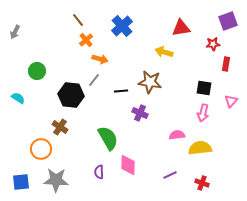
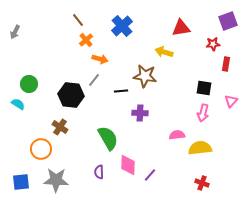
green circle: moved 8 px left, 13 px down
brown star: moved 5 px left, 6 px up
cyan semicircle: moved 6 px down
purple cross: rotated 21 degrees counterclockwise
purple line: moved 20 px left; rotated 24 degrees counterclockwise
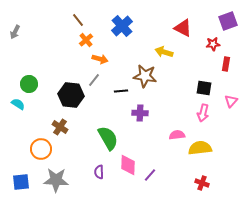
red triangle: moved 2 px right; rotated 36 degrees clockwise
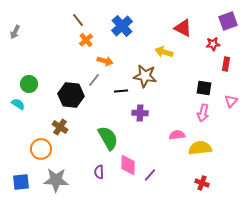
orange arrow: moved 5 px right, 2 px down
